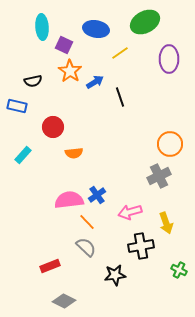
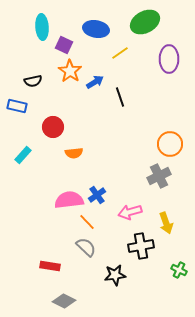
red rectangle: rotated 30 degrees clockwise
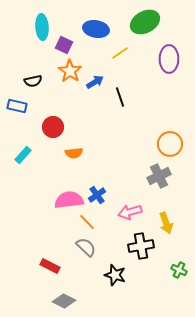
red rectangle: rotated 18 degrees clockwise
black star: rotated 25 degrees clockwise
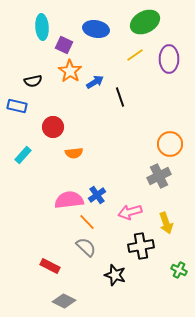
yellow line: moved 15 px right, 2 px down
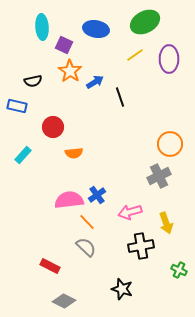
black star: moved 7 px right, 14 px down
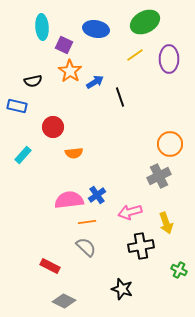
orange line: rotated 54 degrees counterclockwise
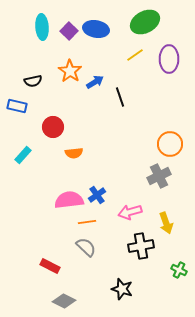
purple square: moved 5 px right, 14 px up; rotated 18 degrees clockwise
